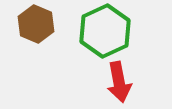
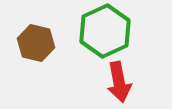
brown hexagon: moved 19 px down; rotated 9 degrees counterclockwise
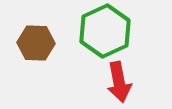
brown hexagon: rotated 12 degrees counterclockwise
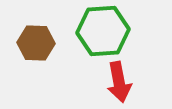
green hexagon: moved 2 px left; rotated 21 degrees clockwise
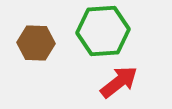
red arrow: rotated 117 degrees counterclockwise
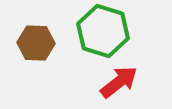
green hexagon: rotated 21 degrees clockwise
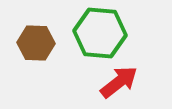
green hexagon: moved 3 px left, 2 px down; rotated 12 degrees counterclockwise
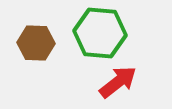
red arrow: moved 1 px left
